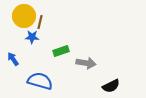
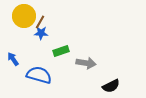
brown line: rotated 16 degrees clockwise
blue star: moved 9 px right, 4 px up
blue semicircle: moved 1 px left, 6 px up
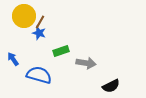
blue star: moved 2 px left; rotated 16 degrees clockwise
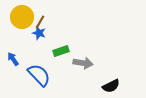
yellow circle: moved 2 px left, 1 px down
gray arrow: moved 3 px left
blue semicircle: rotated 30 degrees clockwise
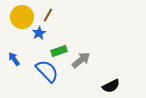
brown line: moved 8 px right, 7 px up
blue star: rotated 24 degrees clockwise
green rectangle: moved 2 px left
blue arrow: moved 1 px right
gray arrow: moved 2 px left, 3 px up; rotated 48 degrees counterclockwise
blue semicircle: moved 8 px right, 4 px up
